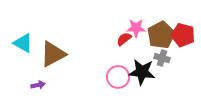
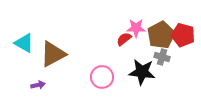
cyan triangle: moved 1 px right
gray cross: moved 1 px up
pink circle: moved 16 px left
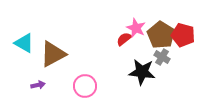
pink star: rotated 24 degrees clockwise
brown pentagon: rotated 12 degrees counterclockwise
gray cross: rotated 14 degrees clockwise
pink circle: moved 17 px left, 9 px down
